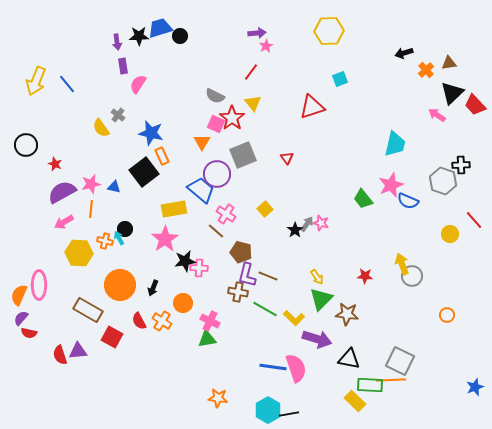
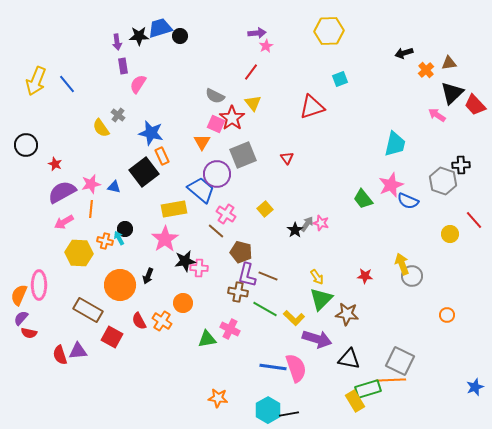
black arrow at (153, 288): moved 5 px left, 12 px up
pink cross at (210, 321): moved 20 px right, 8 px down
green rectangle at (370, 385): moved 2 px left, 4 px down; rotated 20 degrees counterclockwise
yellow rectangle at (355, 401): rotated 15 degrees clockwise
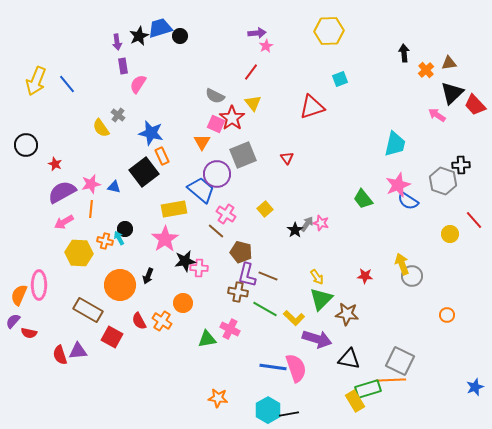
black star at (139, 36): rotated 24 degrees counterclockwise
black arrow at (404, 53): rotated 102 degrees clockwise
pink star at (391, 185): moved 7 px right
blue semicircle at (408, 201): rotated 10 degrees clockwise
purple semicircle at (21, 318): moved 8 px left, 3 px down
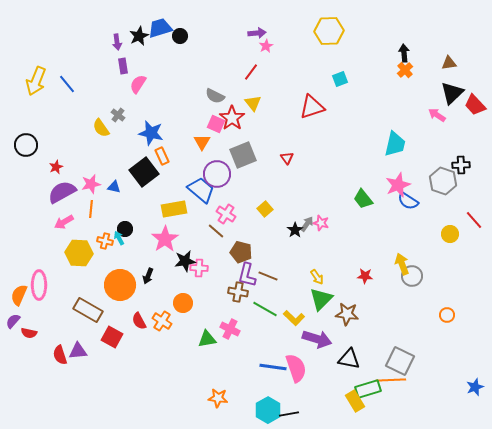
orange cross at (426, 70): moved 21 px left
red star at (55, 164): moved 1 px right, 3 px down; rotated 24 degrees clockwise
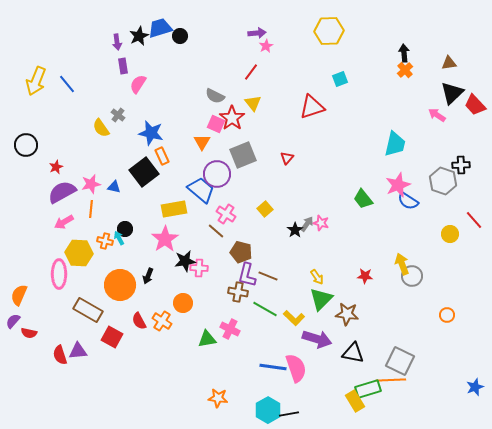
red triangle at (287, 158): rotated 16 degrees clockwise
pink ellipse at (39, 285): moved 20 px right, 11 px up
black triangle at (349, 359): moved 4 px right, 6 px up
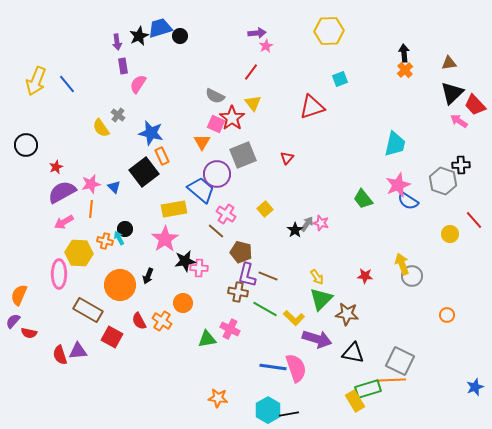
pink arrow at (437, 115): moved 22 px right, 6 px down
blue triangle at (114, 187): rotated 32 degrees clockwise
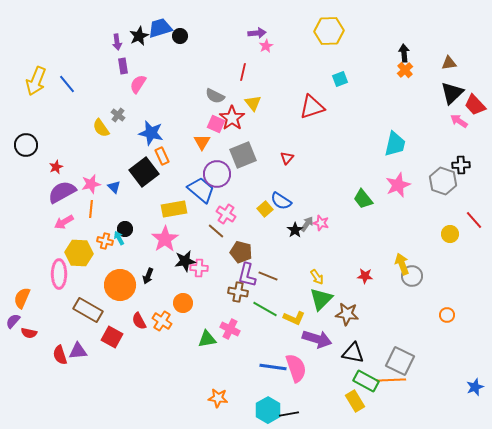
red line at (251, 72): moved 8 px left; rotated 24 degrees counterclockwise
blue semicircle at (408, 201): moved 127 px left
orange semicircle at (19, 295): moved 3 px right, 3 px down
yellow L-shape at (294, 318): rotated 20 degrees counterclockwise
green rectangle at (368, 389): moved 2 px left, 8 px up; rotated 45 degrees clockwise
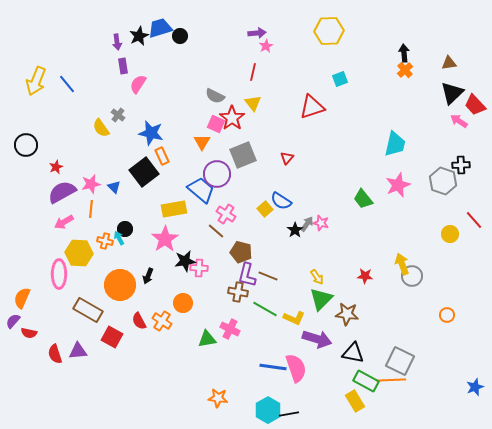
red line at (243, 72): moved 10 px right
red semicircle at (60, 355): moved 5 px left, 1 px up
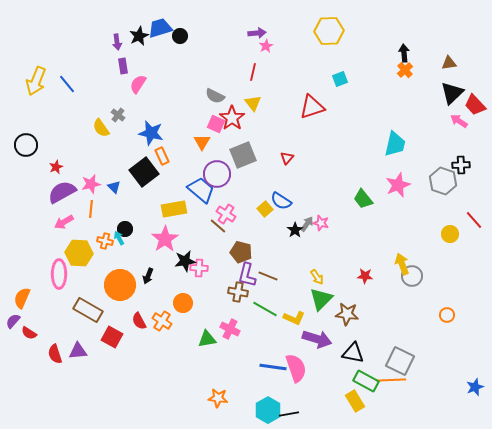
brown line at (216, 231): moved 2 px right, 5 px up
red semicircle at (29, 333): rotated 21 degrees clockwise
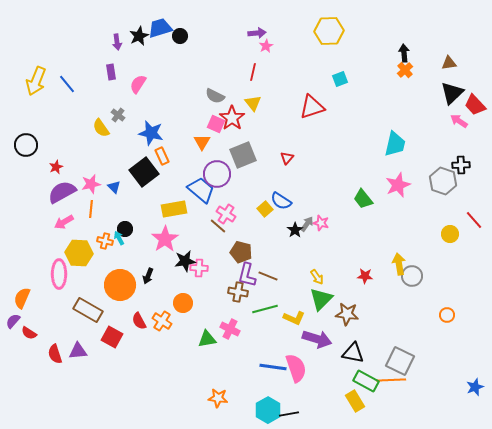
purple rectangle at (123, 66): moved 12 px left, 6 px down
yellow arrow at (402, 264): moved 3 px left; rotated 10 degrees clockwise
green line at (265, 309): rotated 45 degrees counterclockwise
